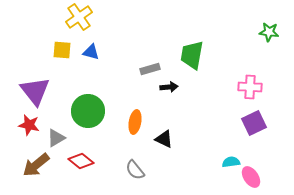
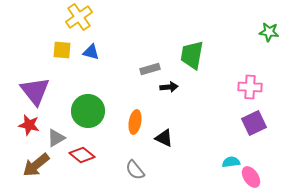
black triangle: moved 1 px up
red diamond: moved 1 px right, 6 px up
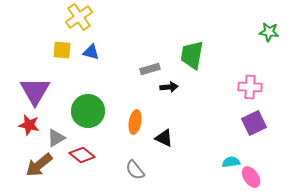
purple triangle: rotated 8 degrees clockwise
brown arrow: moved 3 px right
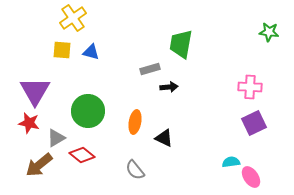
yellow cross: moved 6 px left, 1 px down
green trapezoid: moved 11 px left, 11 px up
red star: moved 2 px up
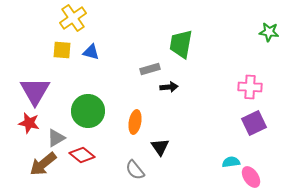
black triangle: moved 4 px left, 9 px down; rotated 30 degrees clockwise
brown arrow: moved 4 px right, 1 px up
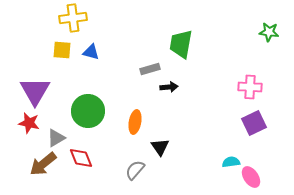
yellow cross: rotated 28 degrees clockwise
red diamond: moved 1 px left, 3 px down; rotated 30 degrees clockwise
gray semicircle: rotated 80 degrees clockwise
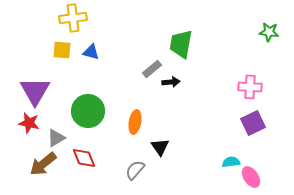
gray rectangle: moved 2 px right; rotated 24 degrees counterclockwise
black arrow: moved 2 px right, 5 px up
purple square: moved 1 px left
red diamond: moved 3 px right
